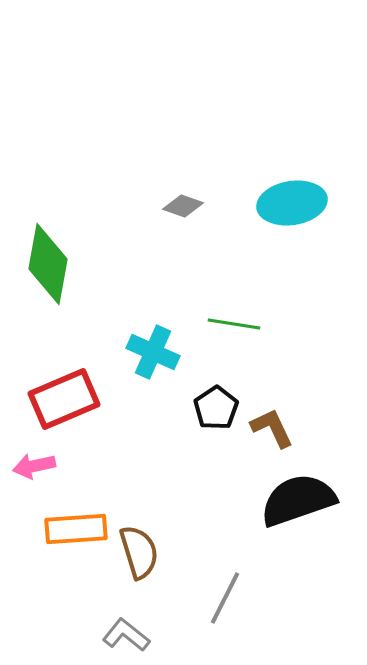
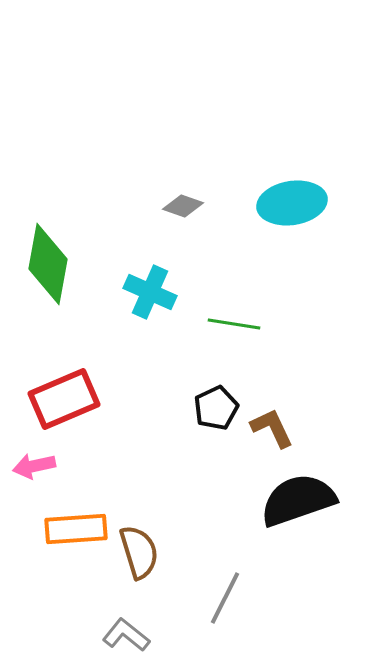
cyan cross: moved 3 px left, 60 px up
black pentagon: rotated 9 degrees clockwise
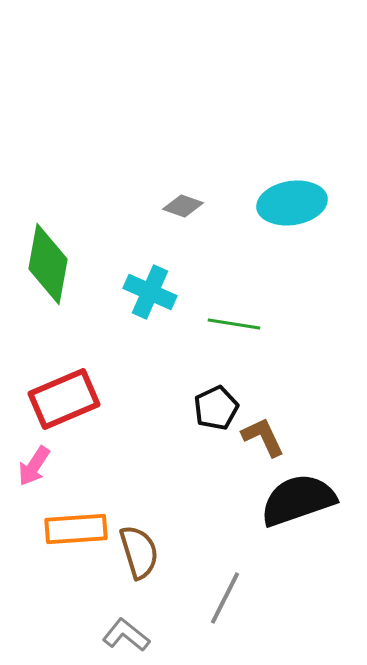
brown L-shape: moved 9 px left, 9 px down
pink arrow: rotated 45 degrees counterclockwise
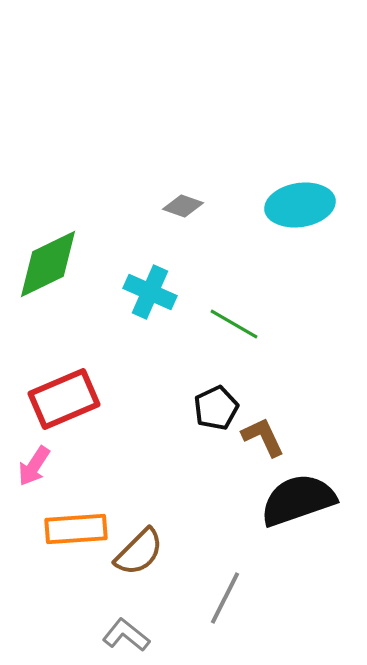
cyan ellipse: moved 8 px right, 2 px down
green diamond: rotated 54 degrees clockwise
green line: rotated 21 degrees clockwise
brown semicircle: rotated 62 degrees clockwise
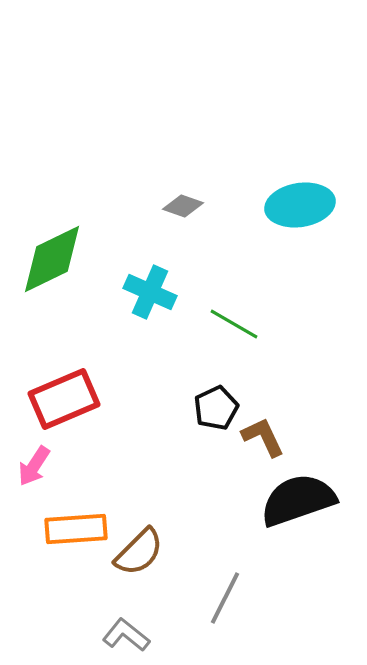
green diamond: moved 4 px right, 5 px up
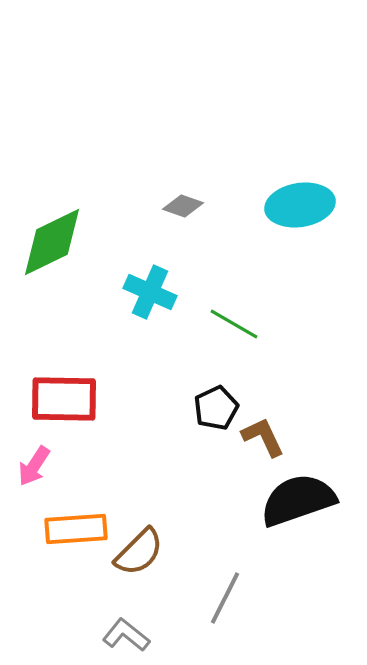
green diamond: moved 17 px up
red rectangle: rotated 24 degrees clockwise
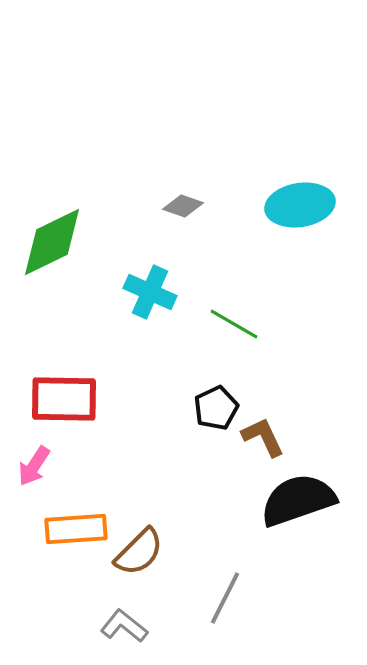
gray L-shape: moved 2 px left, 9 px up
